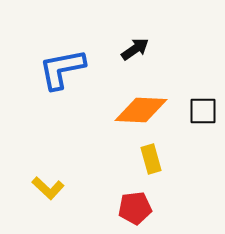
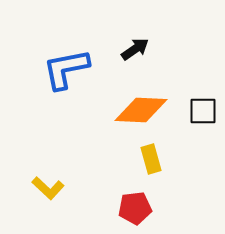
blue L-shape: moved 4 px right
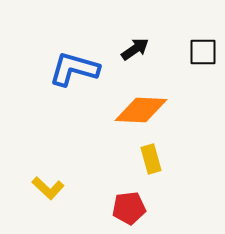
blue L-shape: moved 8 px right; rotated 27 degrees clockwise
black square: moved 59 px up
red pentagon: moved 6 px left
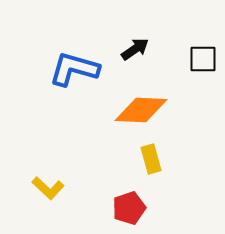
black square: moved 7 px down
red pentagon: rotated 12 degrees counterclockwise
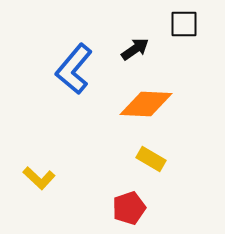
black square: moved 19 px left, 35 px up
blue L-shape: rotated 66 degrees counterclockwise
orange diamond: moved 5 px right, 6 px up
yellow rectangle: rotated 44 degrees counterclockwise
yellow L-shape: moved 9 px left, 10 px up
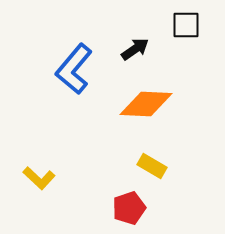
black square: moved 2 px right, 1 px down
yellow rectangle: moved 1 px right, 7 px down
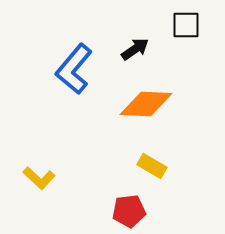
red pentagon: moved 3 px down; rotated 12 degrees clockwise
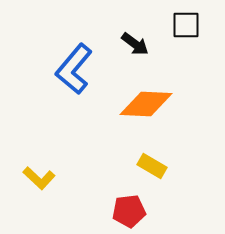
black arrow: moved 5 px up; rotated 72 degrees clockwise
